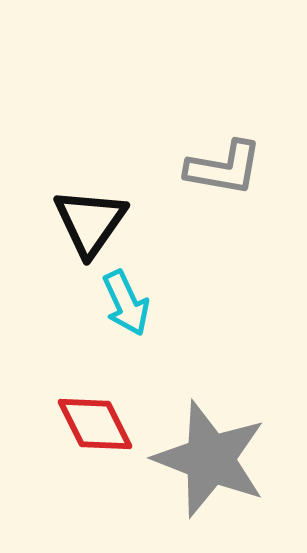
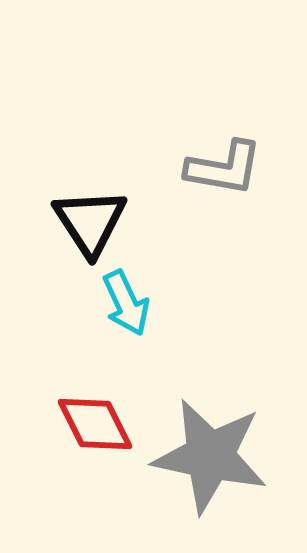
black triangle: rotated 8 degrees counterclockwise
gray star: moved 3 px up; rotated 9 degrees counterclockwise
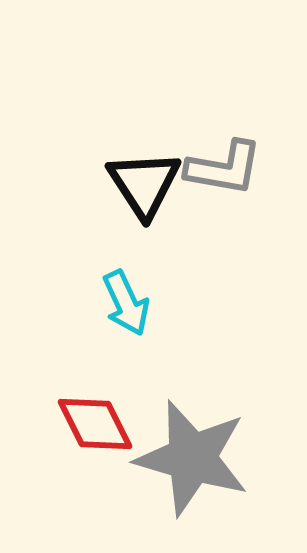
black triangle: moved 54 px right, 38 px up
gray star: moved 18 px left, 2 px down; rotated 4 degrees clockwise
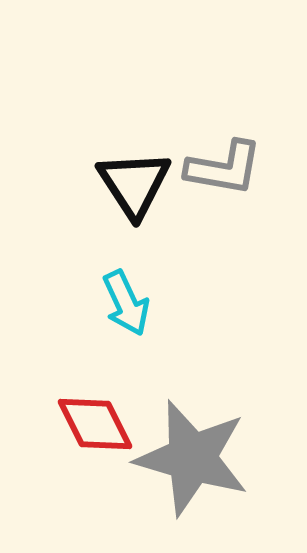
black triangle: moved 10 px left
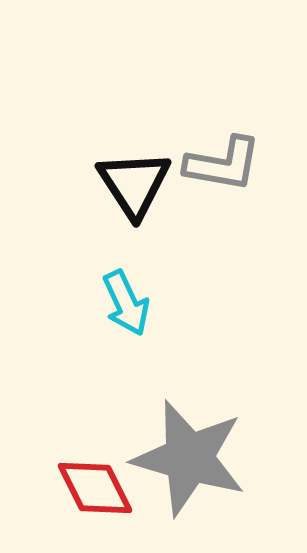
gray L-shape: moved 1 px left, 4 px up
red diamond: moved 64 px down
gray star: moved 3 px left
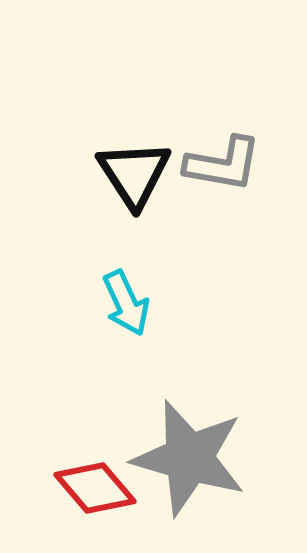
black triangle: moved 10 px up
red diamond: rotated 14 degrees counterclockwise
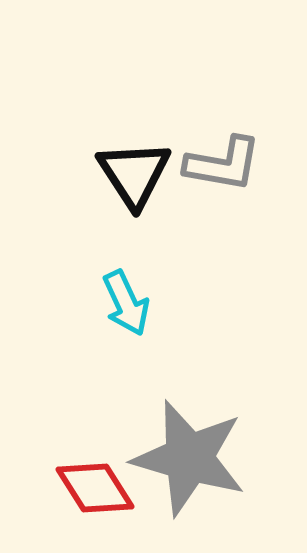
red diamond: rotated 8 degrees clockwise
